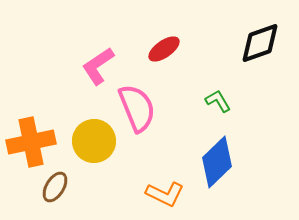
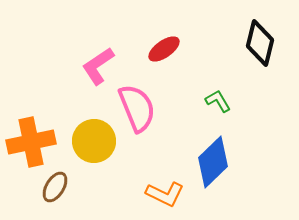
black diamond: rotated 57 degrees counterclockwise
blue diamond: moved 4 px left
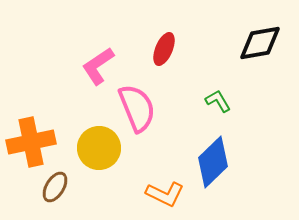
black diamond: rotated 66 degrees clockwise
red ellipse: rotated 32 degrees counterclockwise
yellow circle: moved 5 px right, 7 px down
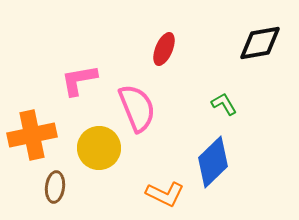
pink L-shape: moved 19 px left, 14 px down; rotated 24 degrees clockwise
green L-shape: moved 6 px right, 3 px down
orange cross: moved 1 px right, 7 px up
brown ellipse: rotated 24 degrees counterclockwise
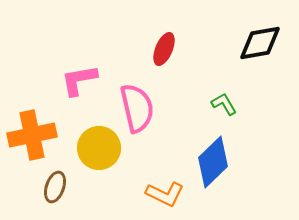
pink semicircle: rotated 9 degrees clockwise
brown ellipse: rotated 12 degrees clockwise
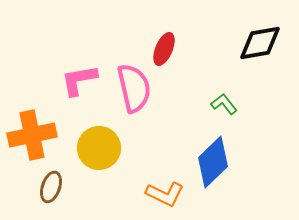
green L-shape: rotated 8 degrees counterclockwise
pink semicircle: moved 3 px left, 20 px up
brown ellipse: moved 4 px left
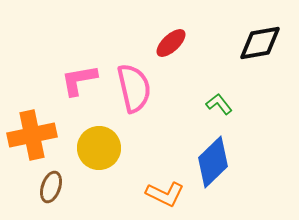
red ellipse: moved 7 px right, 6 px up; rotated 24 degrees clockwise
green L-shape: moved 5 px left
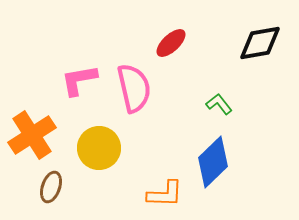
orange cross: rotated 21 degrees counterclockwise
orange L-shape: rotated 24 degrees counterclockwise
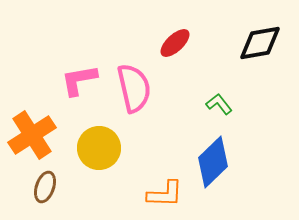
red ellipse: moved 4 px right
brown ellipse: moved 6 px left
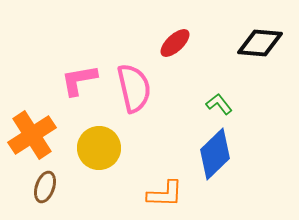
black diamond: rotated 15 degrees clockwise
blue diamond: moved 2 px right, 8 px up
